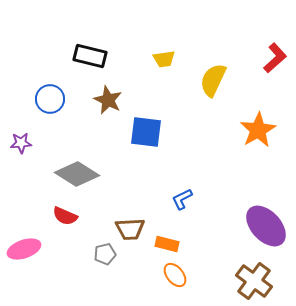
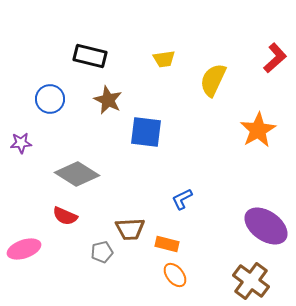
purple ellipse: rotated 12 degrees counterclockwise
gray pentagon: moved 3 px left, 2 px up
brown cross: moved 3 px left
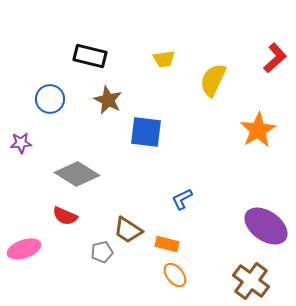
brown trapezoid: moved 2 px left, 1 px down; rotated 36 degrees clockwise
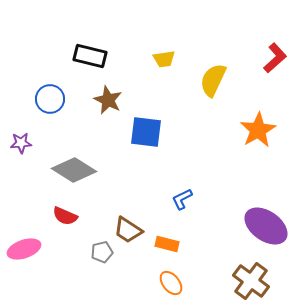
gray diamond: moved 3 px left, 4 px up
orange ellipse: moved 4 px left, 8 px down
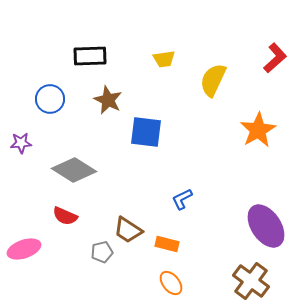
black rectangle: rotated 16 degrees counterclockwise
purple ellipse: rotated 21 degrees clockwise
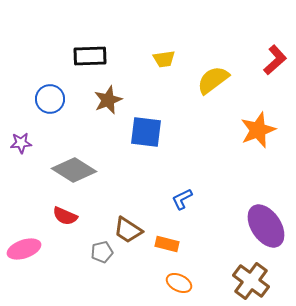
red L-shape: moved 2 px down
yellow semicircle: rotated 28 degrees clockwise
brown star: rotated 24 degrees clockwise
orange star: rotated 9 degrees clockwise
orange ellipse: moved 8 px right; rotated 25 degrees counterclockwise
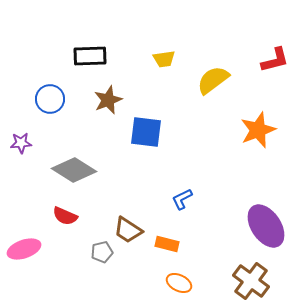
red L-shape: rotated 28 degrees clockwise
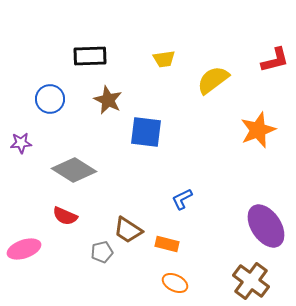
brown star: rotated 24 degrees counterclockwise
orange ellipse: moved 4 px left
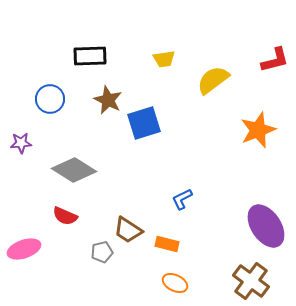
blue square: moved 2 px left, 9 px up; rotated 24 degrees counterclockwise
